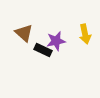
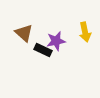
yellow arrow: moved 2 px up
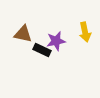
brown triangle: moved 1 px left, 1 px down; rotated 30 degrees counterclockwise
black rectangle: moved 1 px left
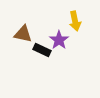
yellow arrow: moved 10 px left, 11 px up
purple star: moved 3 px right, 1 px up; rotated 24 degrees counterclockwise
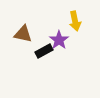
black rectangle: moved 2 px right, 1 px down; rotated 54 degrees counterclockwise
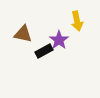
yellow arrow: moved 2 px right
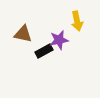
purple star: rotated 24 degrees clockwise
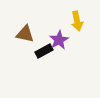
brown triangle: moved 2 px right
purple star: rotated 18 degrees counterclockwise
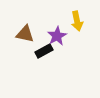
purple star: moved 2 px left, 4 px up
